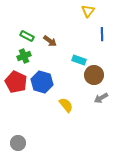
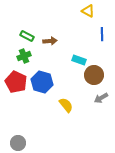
yellow triangle: rotated 40 degrees counterclockwise
brown arrow: rotated 40 degrees counterclockwise
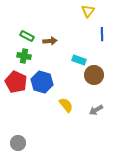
yellow triangle: rotated 40 degrees clockwise
green cross: rotated 32 degrees clockwise
gray arrow: moved 5 px left, 12 px down
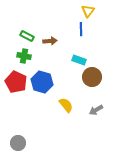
blue line: moved 21 px left, 5 px up
brown circle: moved 2 px left, 2 px down
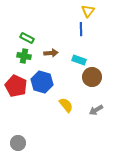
green rectangle: moved 2 px down
brown arrow: moved 1 px right, 12 px down
red pentagon: moved 4 px down
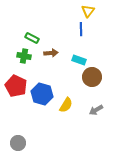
green rectangle: moved 5 px right
blue hexagon: moved 12 px down
yellow semicircle: rotated 70 degrees clockwise
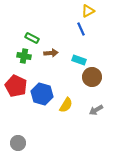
yellow triangle: rotated 24 degrees clockwise
blue line: rotated 24 degrees counterclockwise
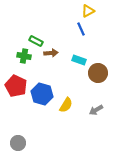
green rectangle: moved 4 px right, 3 px down
brown circle: moved 6 px right, 4 px up
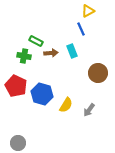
cyan rectangle: moved 7 px left, 9 px up; rotated 48 degrees clockwise
gray arrow: moved 7 px left; rotated 24 degrees counterclockwise
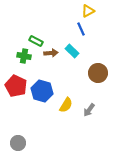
cyan rectangle: rotated 24 degrees counterclockwise
blue hexagon: moved 3 px up
